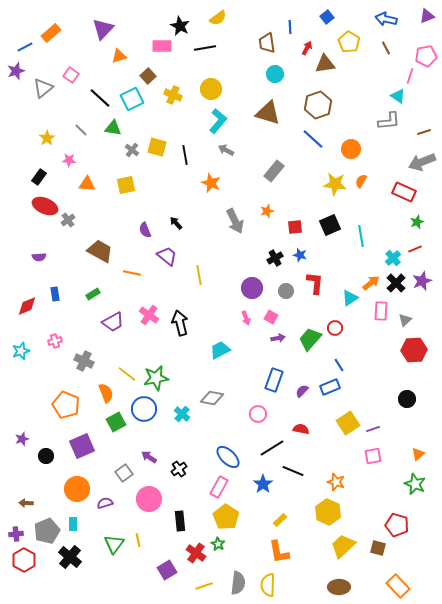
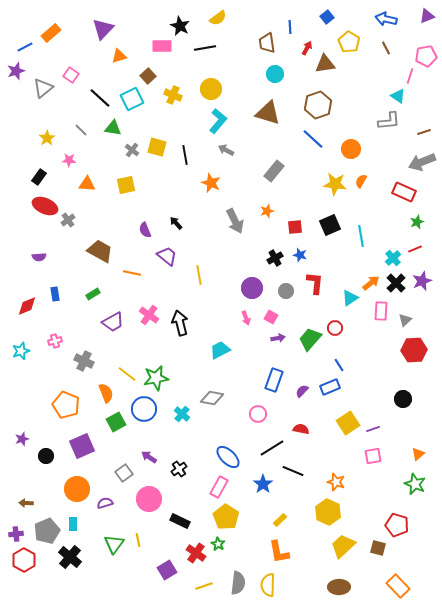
black circle at (407, 399): moved 4 px left
black rectangle at (180, 521): rotated 60 degrees counterclockwise
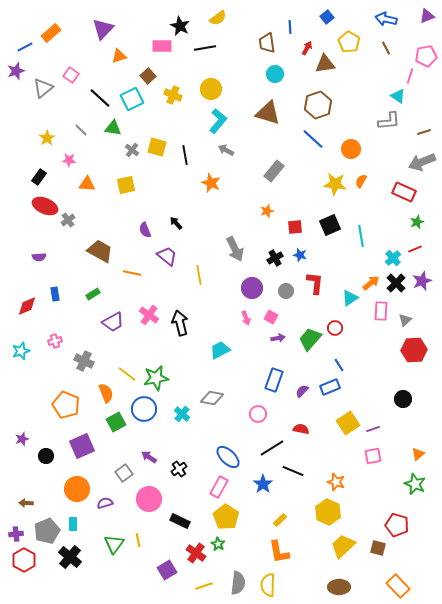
gray arrow at (235, 221): moved 28 px down
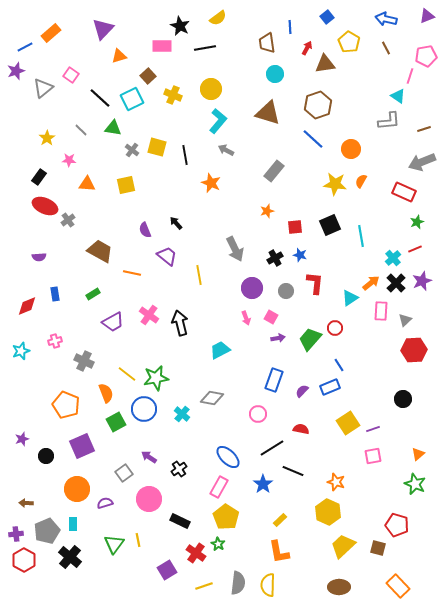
brown line at (424, 132): moved 3 px up
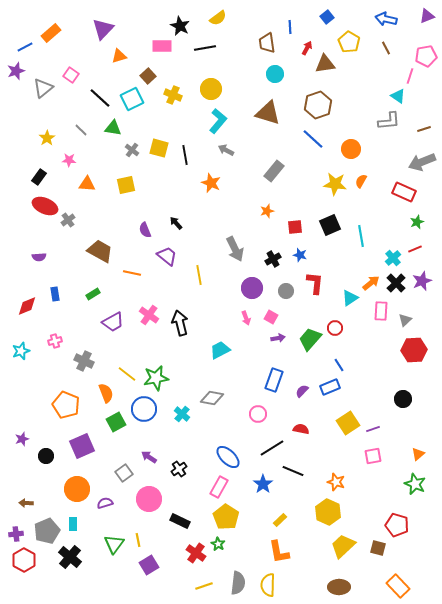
yellow square at (157, 147): moved 2 px right, 1 px down
black cross at (275, 258): moved 2 px left, 1 px down
purple square at (167, 570): moved 18 px left, 5 px up
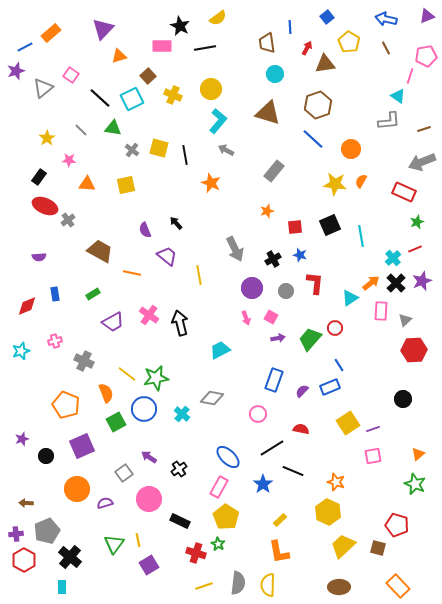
cyan rectangle at (73, 524): moved 11 px left, 63 px down
red cross at (196, 553): rotated 18 degrees counterclockwise
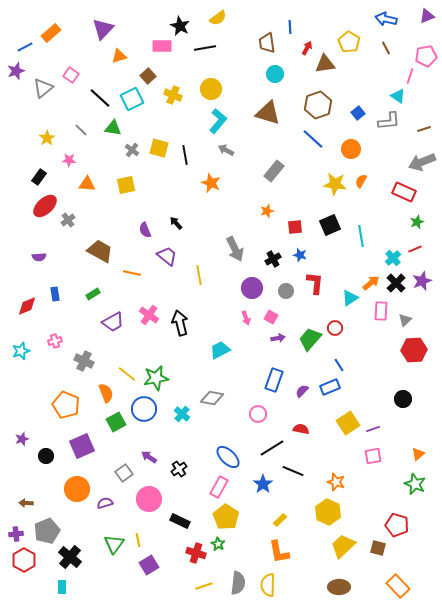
blue square at (327, 17): moved 31 px right, 96 px down
red ellipse at (45, 206): rotated 65 degrees counterclockwise
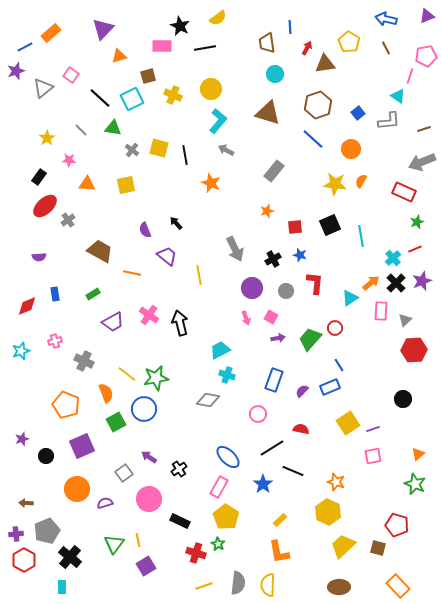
brown square at (148, 76): rotated 28 degrees clockwise
gray diamond at (212, 398): moved 4 px left, 2 px down
cyan cross at (182, 414): moved 45 px right, 39 px up; rotated 21 degrees counterclockwise
purple square at (149, 565): moved 3 px left, 1 px down
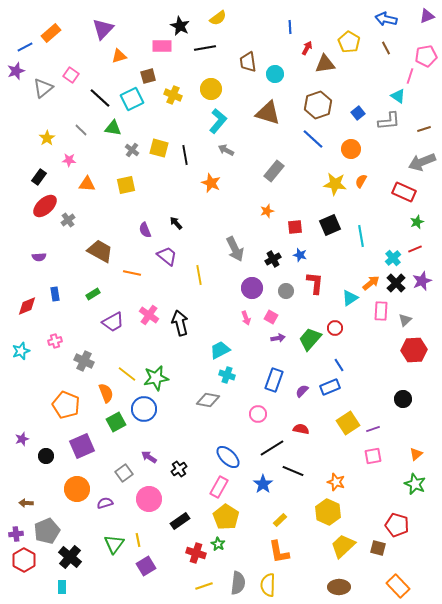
brown trapezoid at (267, 43): moved 19 px left, 19 px down
orange triangle at (418, 454): moved 2 px left
black rectangle at (180, 521): rotated 60 degrees counterclockwise
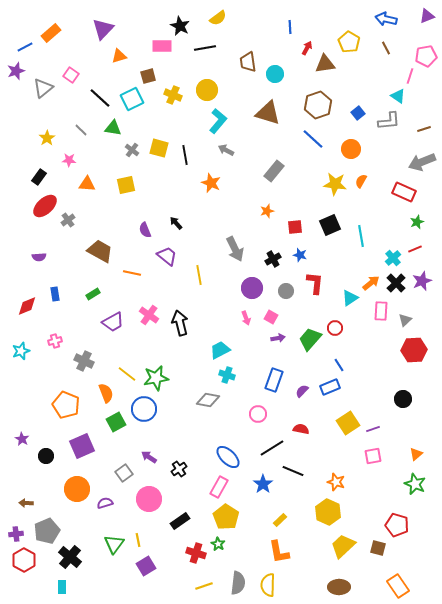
yellow circle at (211, 89): moved 4 px left, 1 px down
purple star at (22, 439): rotated 24 degrees counterclockwise
orange rectangle at (398, 586): rotated 10 degrees clockwise
